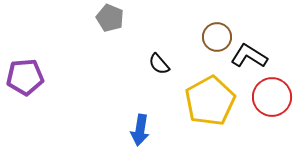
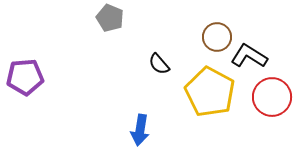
yellow pentagon: moved 9 px up; rotated 15 degrees counterclockwise
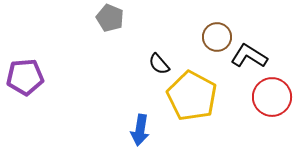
yellow pentagon: moved 18 px left, 4 px down
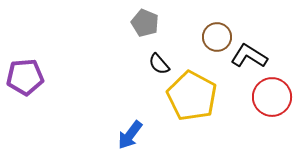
gray pentagon: moved 35 px right, 5 px down
blue arrow: moved 10 px left, 5 px down; rotated 28 degrees clockwise
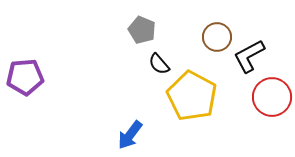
gray pentagon: moved 3 px left, 7 px down
black L-shape: rotated 60 degrees counterclockwise
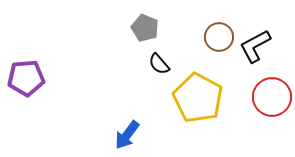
gray pentagon: moved 3 px right, 2 px up
brown circle: moved 2 px right
black L-shape: moved 6 px right, 10 px up
purple pentagon: moved 1 px right, 1 px down
yellow pentagon: moved 6 px right, 2 px down
blue arrow: moved 3 px left
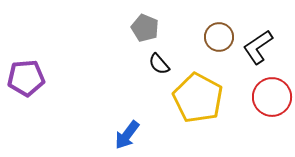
black L-shape: moved 3 px right, 1 px down; rotated 6 degrees counterclockwise
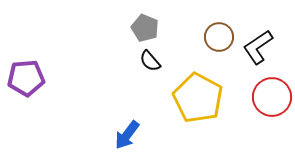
black semicircle: moved 9 px left, 3 px up
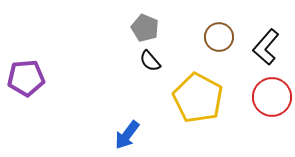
black L-shape: moved 8 px right; rotated 15 degrees counterclockwise
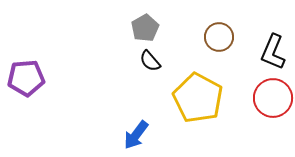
gray pentagon: rotated 20 degrees clockwise
black L-shape: moved 7 px right, 5 px down; rotated 18 degrees counterclockwise
red circle: moved 1 px right, 1 px down
blue arrow: moved 9 px right
